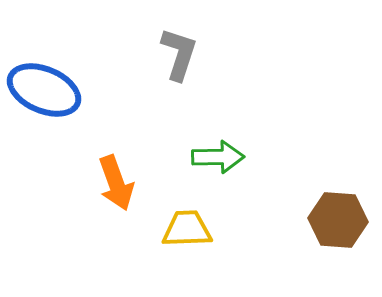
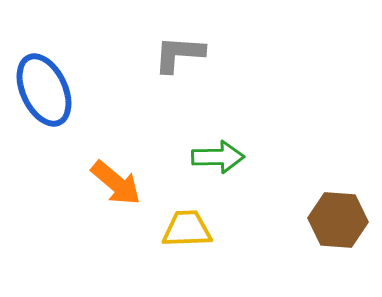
gray L-shape: rotated 104 degrees counterclockwise
blue ellipse: rotated 42 degrees clockwise
orange arrow: rotated 30 degrees counterclockwise
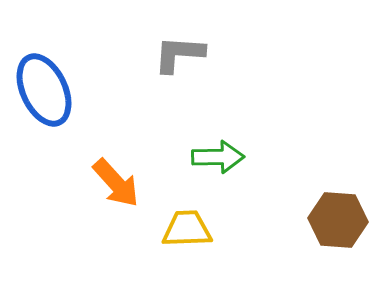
orange arrow: rotated 8 degrees clockwise
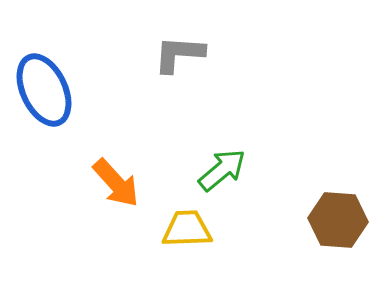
green arrow: moved 4 px right, 13 px down; rotated 39 degrees counterclockwise
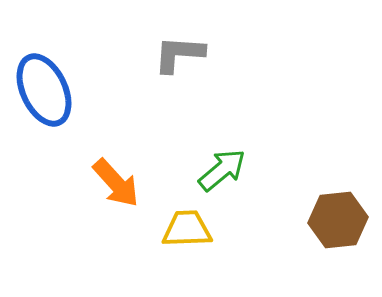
brown hexagon: rotated 10 degrees counterclockwise
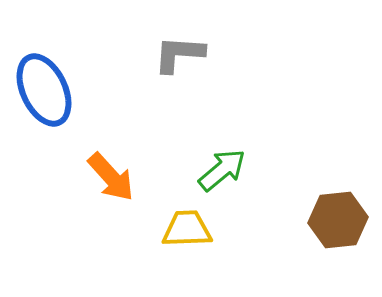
orange arrow: moved 5 px left, 6 px up
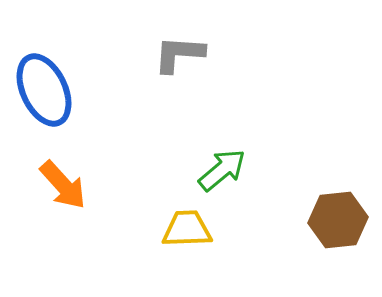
orange arrow: moved 48 px left, 8 px down
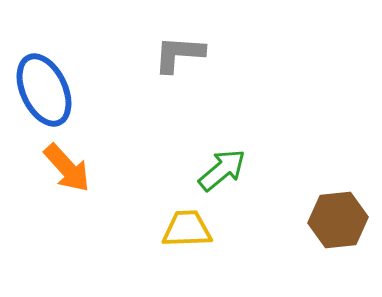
orange arrow: moved 4 px right, 17 px up
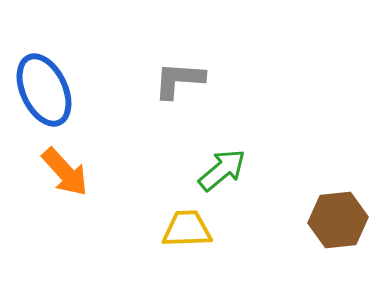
gray L-shape: moved 26 px down
orange arrow: moved 2 px left, 4 px down
